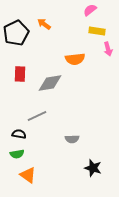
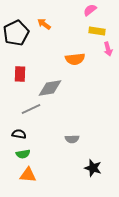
gray diamond: moved 5 px down
gray line: moved 6 px left, 7 px up
green semicircle: moved 6 px right
orange triangle: rotated 30 degrees counterclockwise
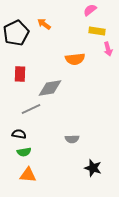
green semicircle: moved 1 px right, 2 px up
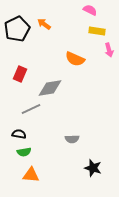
pink semicircle: rotated 64 degrees clockwise
black pentagon: moved 1 px right, 4 px up
pink arrow: moved 1 px right, 1 px down
orange semicircle: rotated 30 degrees clockwise
red rectangle: rotated 21 degrees clockwise
orange triangle: moved 3 px right
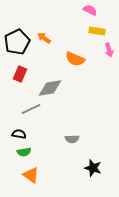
orange arrow: moved 14 px down
black pentagon: moved 13 px down
orange triangle: rotated 30 degrees clockwise
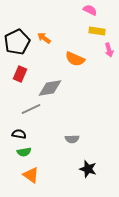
black star: moved 5 px left, 1 px down
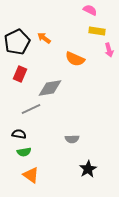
black star: rotated 24 degrees clockwise
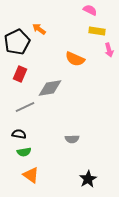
orange arrow: moved 5 px left, 9 px up
gray line: moved 6 px left, 2 px up
black star: moved 10 px down
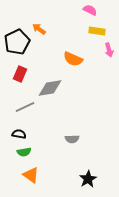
orange semicircle: moved 2 px left
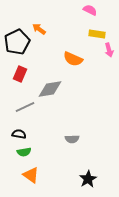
yellow rectangle: moved 3 px down
gray diamond: moved 1 px down
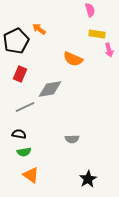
pink semicircle: rotated 48 degrees clockwise
black pentagon: moved 1 px left, 1 px up
